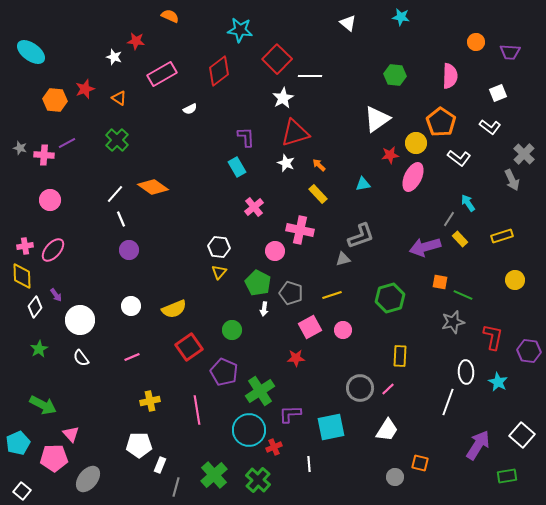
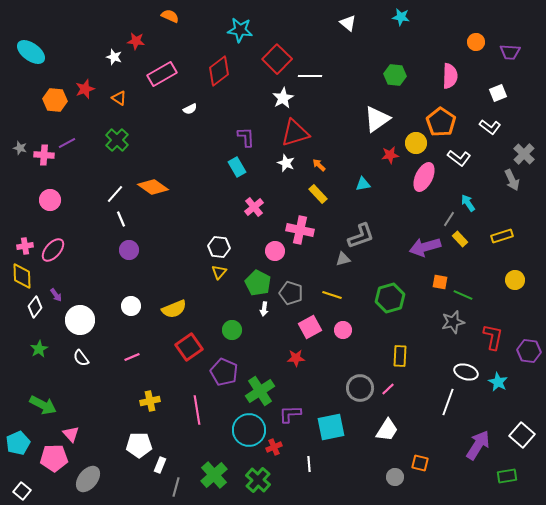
pink ellipse at (413, 177): moved 11 px right
yellow line at (332, 295): rotated 36 degrees clockwise
white ellipse at (466, 372): rotated 70 degrees counterclockwise
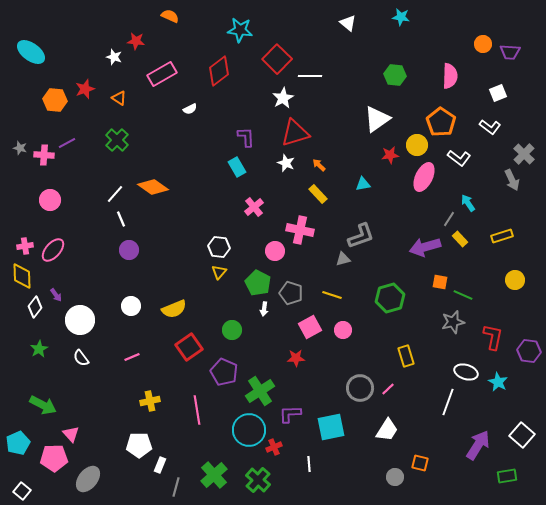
orange circle at (476, 42): moved 7 px right, 2 px down
yellow circle at (416, 143): moved 1 px right, 2 px down
yellow rectangle at (400, 356): moved 6 px right; rotated 20 degrees counterclockwise
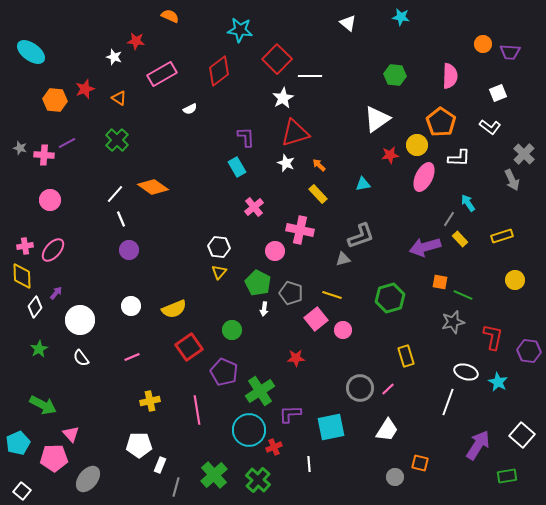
white L-shape at (459, 158): rotated 35 degrees counterclockwise
purple arrow at (56, 295): moved 2 px up; rotated 104 degrees counterclockwise
pink square at (310, 327): moved 6 px right, 8 px up; rotated 10 degrees counterclockwise
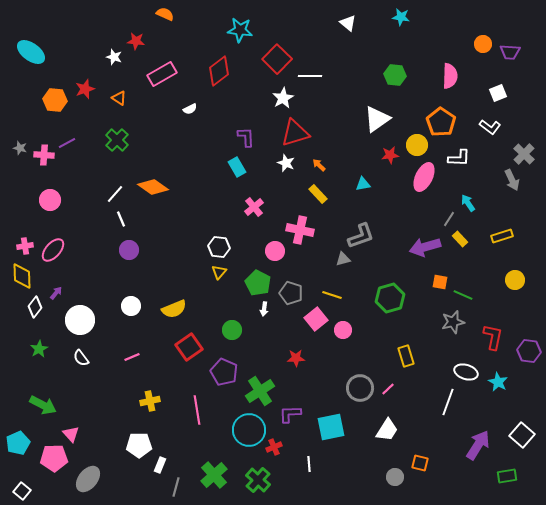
orange semicircle at (170, 16): moved 5 px left, 2 px up
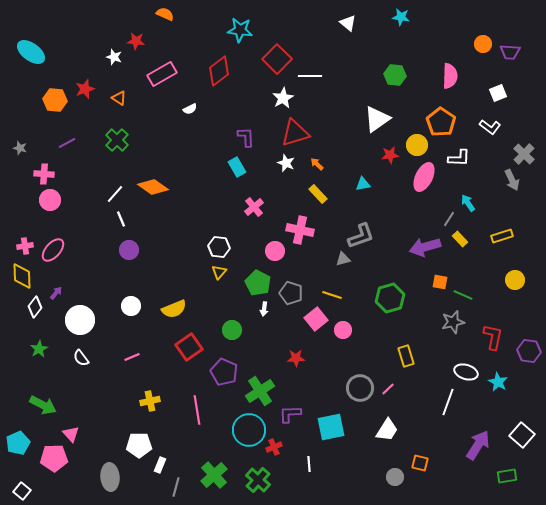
pink cross at (44, 155): moved 19 px down
orange arrow at (319, 165): moved 2 px left, 1 px up
gray ellipse at (88, 479): moved 22 px right, 2 px up; rotated 44 degrees counterclockwise
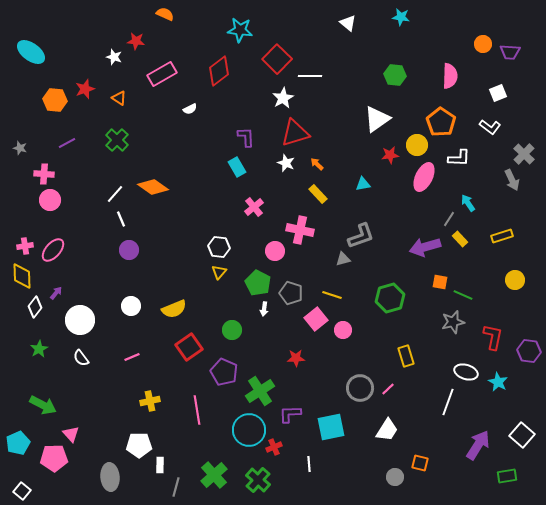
white rectangle at (160, 465): rotated 21 degrees counterclockwise
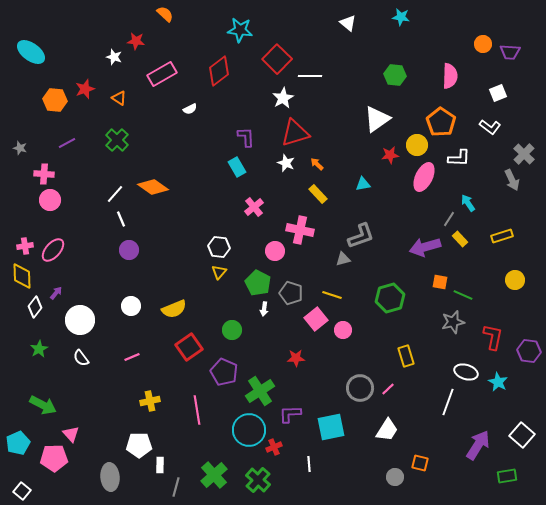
orange semicircle at (165, 14): rotated 18 degrees clockwise
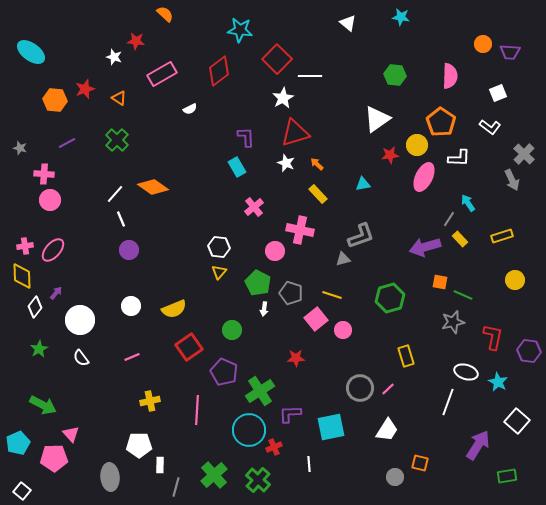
pink line at (197, 410): rotated 12 degrees clockwise
white square at (522, 435): moved 5 px left, 14 px up
